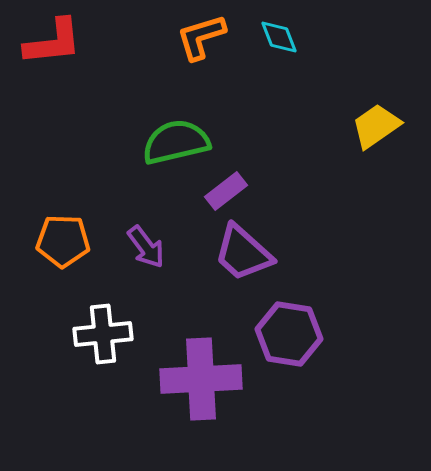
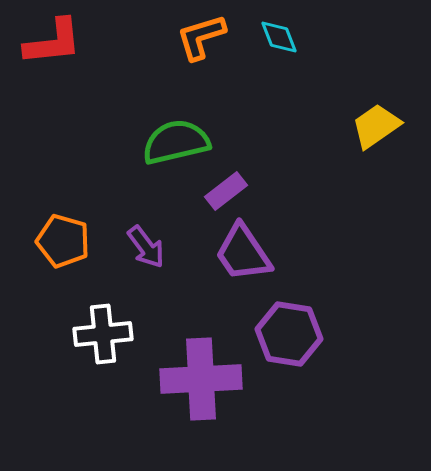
orange pentagon: rotated 14 degrees clockwise
purple trapezoid: rotated 14 degrees clockwise
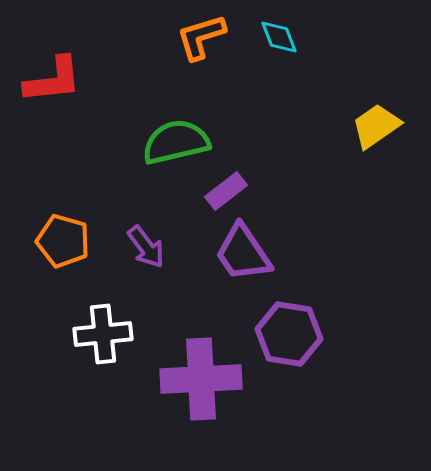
red L-shape: moved 38 px down
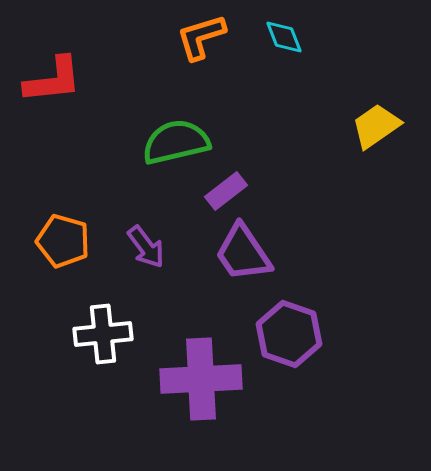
cyan diamond: moved 5 px right
purple hexagon: rotated 10 degrees clockwise
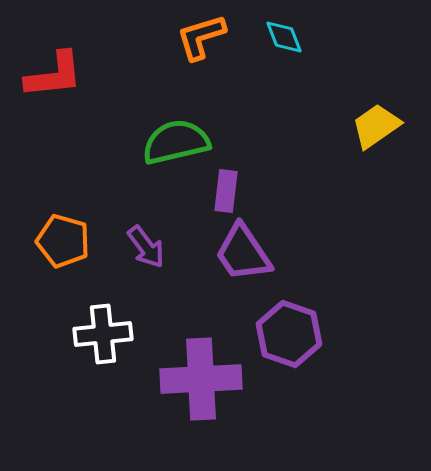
red L-shape: moved 1 px right, 5 px up
purple rectangle: rotated 45 degrees counterclockwise
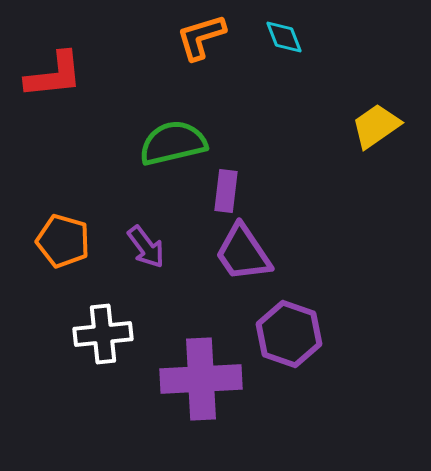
green semicircle: moved 3 px left, 1 px down
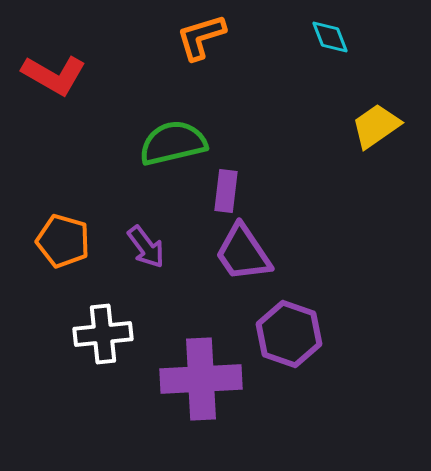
cyan diamond: moved 46 px right
red L-shape: rotated 36 degrees clockwise
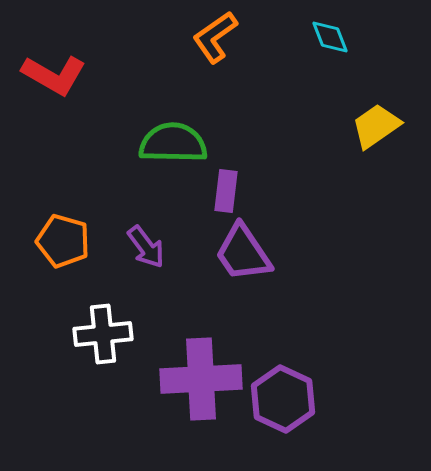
orange L-shape: moved 14 px right; rotated 18 degrees counterclockwise
green semicircle: rotated 14 degrees clockwise
purple hexagon: moved 6 px left, 65 px down; rotated 6 degrees clockwise
